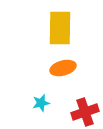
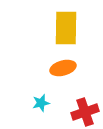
yellow rectangle: moved 6 px right
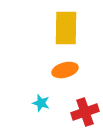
orange ellipse: moved 2 px right, 2 px down
cyan star: rotated 30 degrees clockwise
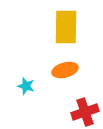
yellow rectangle: moved 1 px up
cyan star: moved 15 px left, 17 px up
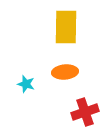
orange ellipse: moved 2 px down; rotated 10 degrees clockwise
cyan star: moved 2 px up
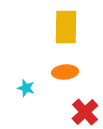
cyan star: moved 4 px down
red cross: rotated 24 degrees counterclockwise
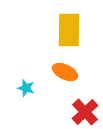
yellow rectangle: moved 3 px right, 3 px down
orange ellipse: rotated 30 degrees clockwise
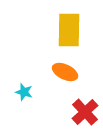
cyan star: moved 2 px left, 4 px down
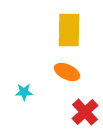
orange ellipse: moved 2 px right
cyan star: rotated 18 degrees counterclockwise
